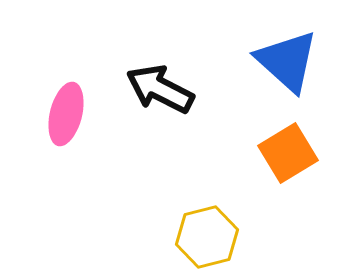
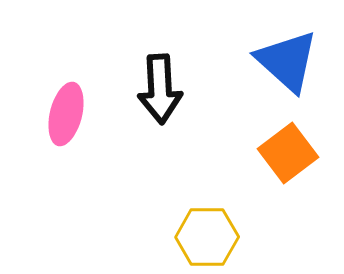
black arrow: rotated 120 degrees counterclockwise
orange square: rotated 6 degrees counterclockwise
yellow hexagon: rotated 14 degrees clockwise
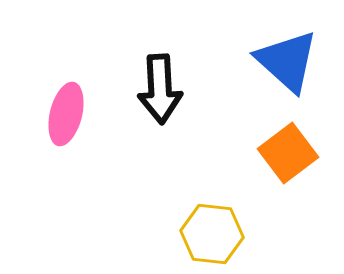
yellow hexagon: moved 5 px right, 3 px up; rotated 6 degrees clockwise
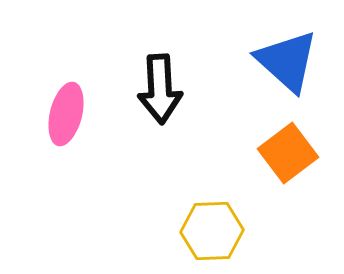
yellow hexagon: moved 3 px up; rotated 8 degrees counterclockwise
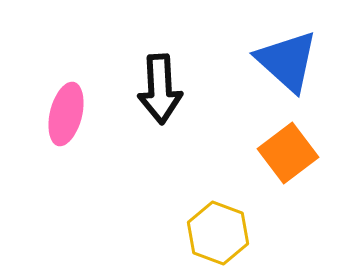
yellow hexagon: moved 6 px right, 2 px down; rotated 22 degrees clockwise
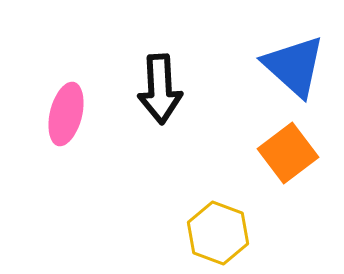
blue triangle: moved 7 px right, 5 px down
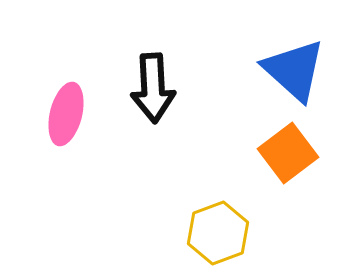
blue triangle: moved 4 px down
black arrow: moved 7 px left, 1 px up
yellow hexagon: rotated 20 degrees clockwise
